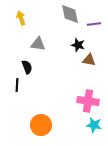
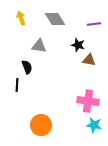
gray diamond: moved 15 px left, 5 px down; rotated 20 degrees counterclockwise
gray triangle: moved 1 px right, 2 px down
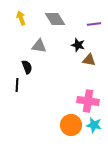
orange circle: moved 30 px right
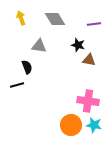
black line: rotated 72 degrees clockwise
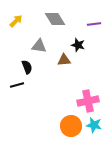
yellow arrow: moved 5 px left, 3 px down; rotated 64 degrees clockwise
brown triangle: moved 25 px left; rotated 16 degrees counterclockwise
pink cross: rotated 20 degrees counterclockwise
orange circle: moved 1 px down
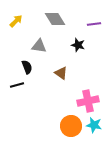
brown triangle: moved 3 px left, 13 px down; rotated 40 degrees clockwise
